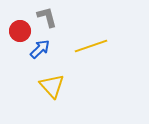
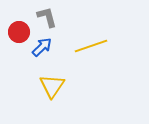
red circle: moved 1 px left, 1 px down
blue arrow: moved 2 px right, 2 px up
yellow triangle: rotated 16 degrees clockwise
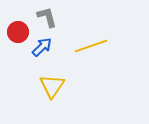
red circle: moved 1 px left
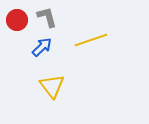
red circle: moved 1 px left, 12 px up
yellow line: moved 6 px up
yellow triangle: rotated 12 degrees counterclockwise
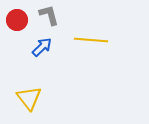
gray L-shape: moved 2 px right, 2 px up
yellow line: rotated 24 degrees clockwise
yellow triangle: moved 23 px left, 12 px down
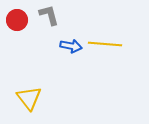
yellow line: moved 14 px right, 4 px down
blue arrow: moved 29 px right, 1 px up; rotated 55 degrees clockwise
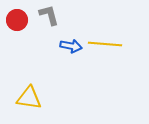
yellow triangle: rotated 44 degrees counterclockwise
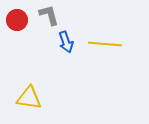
blue arrow: moved 5 px left, 4 px up; rotated 60 degrees clockwise
